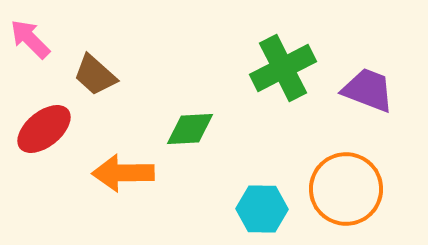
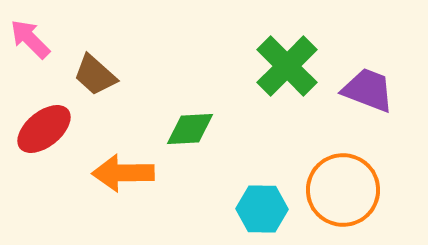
green cross: moved 4 px right, 2 px up; rotated 18 degrees counterclockwise
orange circle: moved 3 px left, 1 px down
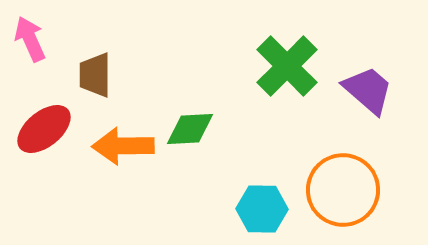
pink arrow: rotated 21 degrees clockwise
brown trapezoid: rotated 48 degrees clockwise
purple trapezoid: rotated 20 degrees clockwise
orange arrow: moved 27 px up
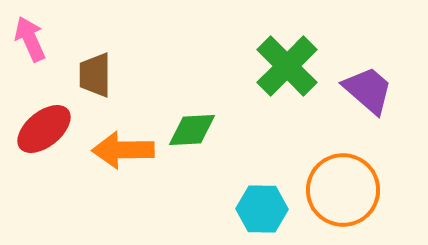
green diamond: moved 2 px right, 1 px down
orange arrow: moved 4 px down
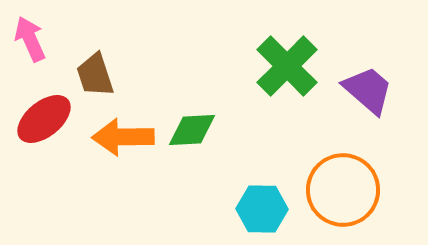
brown trapezoid: rotated 18 degrees counterclockwise
red ellipse: moved 10 px up
orange arrow: moved 13 px up
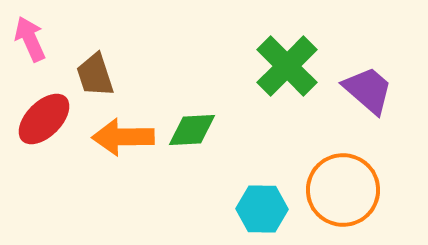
red ellipse: rotated 6 degrees counterclockwise
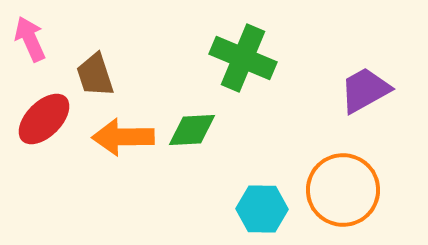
green cross: moved 44 px left, 8 px up; rotated 22 degrees counterclockwise
purple trapezoid: moved 3 px left; rotated 70 degrees counterclockwise
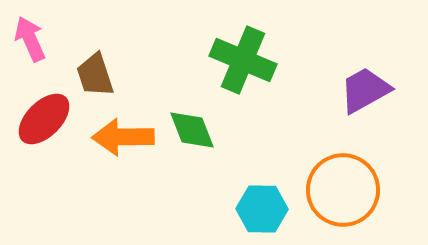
green cross: moved 2 px down
green diamond: rotated 72 degrees clockwise
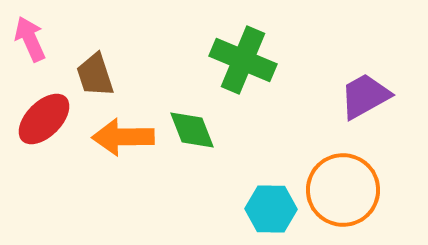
purple trapezoid: moved 6 px down
cyan hexagon: moved 9 px right
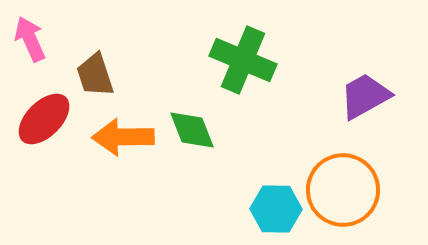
cyan hexagon: moved 5 px right
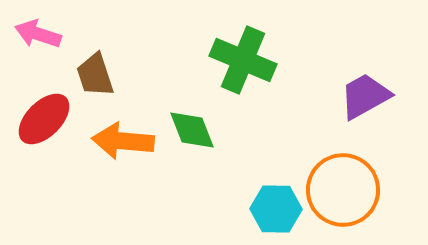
pink arrow: moved 8 px right, 5 px up; rotated 48 degrees counterclockwise
orange arrow: moved 4 px down; rotated 6 degrees clockwise
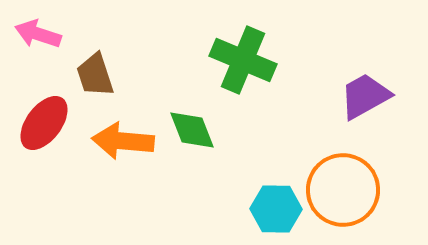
red ellipse: moved 4 px down; rotated 8 degrees counterclockwise
